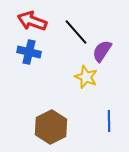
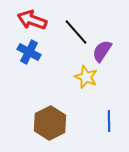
red arrow: moved 1 px up
blue cross: rotated 15 degrees clockwise
brown hexagon: moved 1 px left, 4 px up
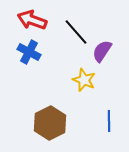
yellow star: moved 2 px left, 3 px down
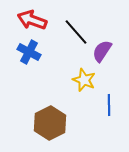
blue line: moved 16 px up
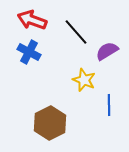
purple semicircle: moved 5 px right; rotated 25 degrees clockwise
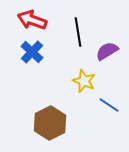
black line: moved 2 px right; rotated 32 degrees clockwise
blue cross: moved 3 px right; rotated 15 degrees clockwise
yellow star: moved 1 px down
blue line: rotated 55 degrees counterclockwise
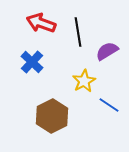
red arrow: moved 9 px right, 3 px down
blue cross: moved 10 px down
yellow star: rotated 20 degrees clockwise
brown hexagon: moved 2 px right, 7 px up
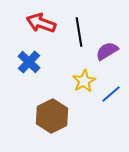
black line: moved 1 px right
blue cross: moved 3 px left
blue line: moved 2 px right, 11 px up; rotated 75 degrees counterclockwise
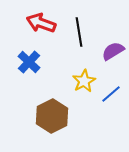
purple semicircle: moved 6 px right
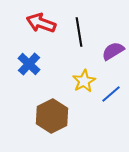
blue cross: moved 2 px down
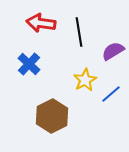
red arrow: rotated 12 degrees counterclockwise
yellow star: moved 1 px right, 1 px up
